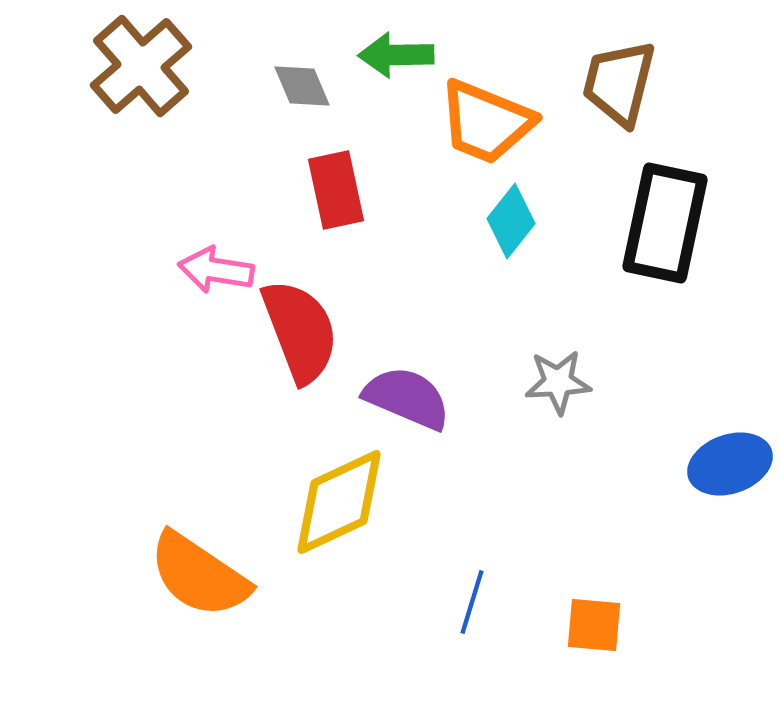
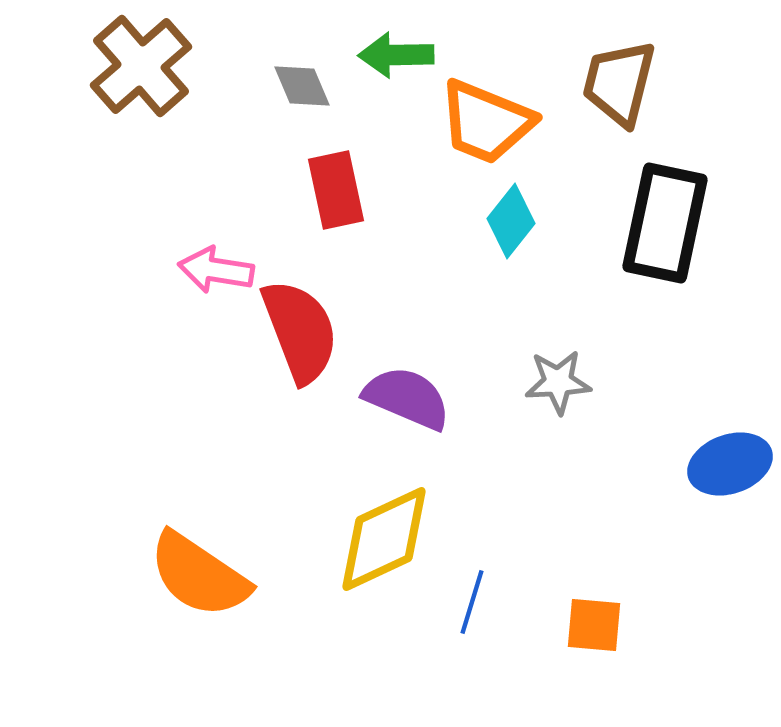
yellow diamond: moved 45 px right, 37 px down
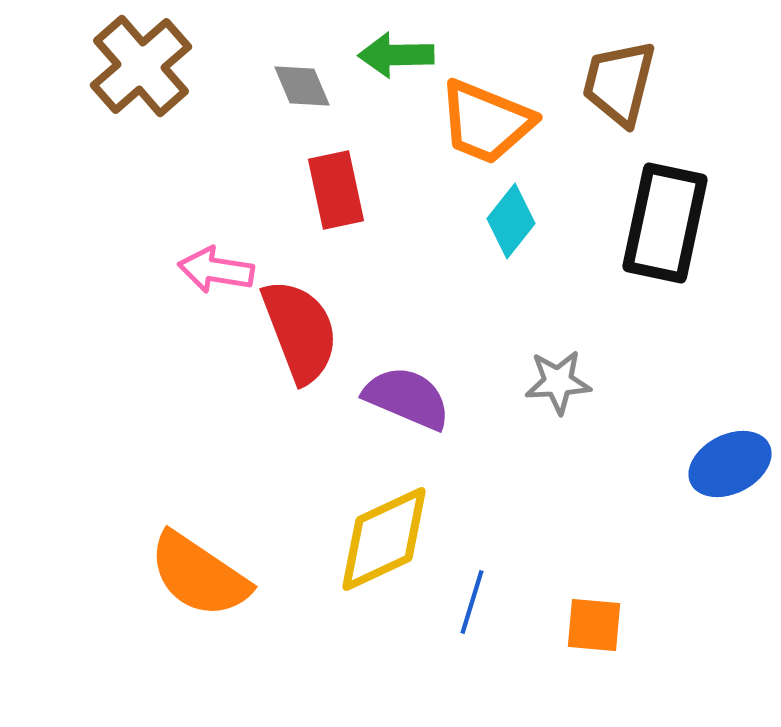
blue ellipse: rotated 8 degrees counterclockwise
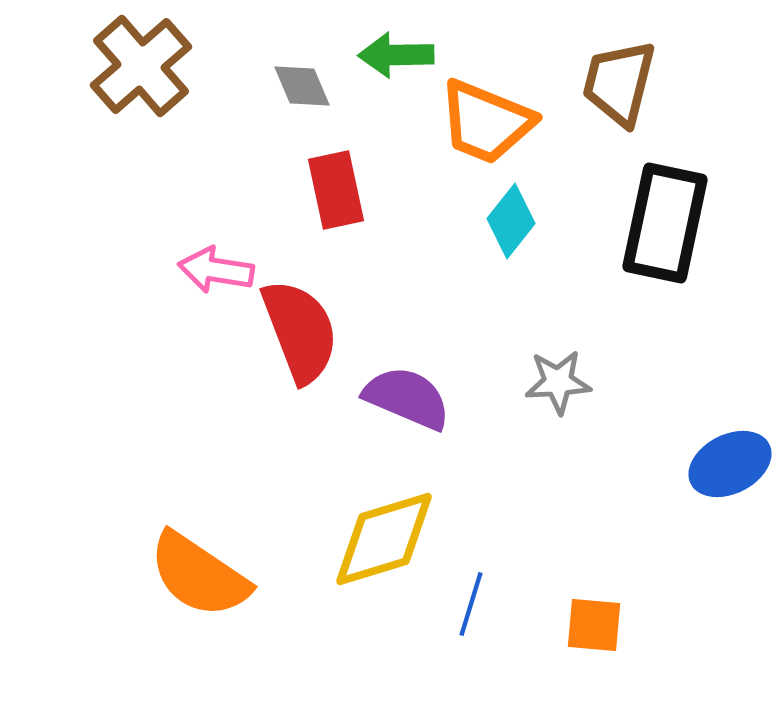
yellow diamond: rotated 8 degrees clockwise
blue line: moved 1 px left, 2 px down
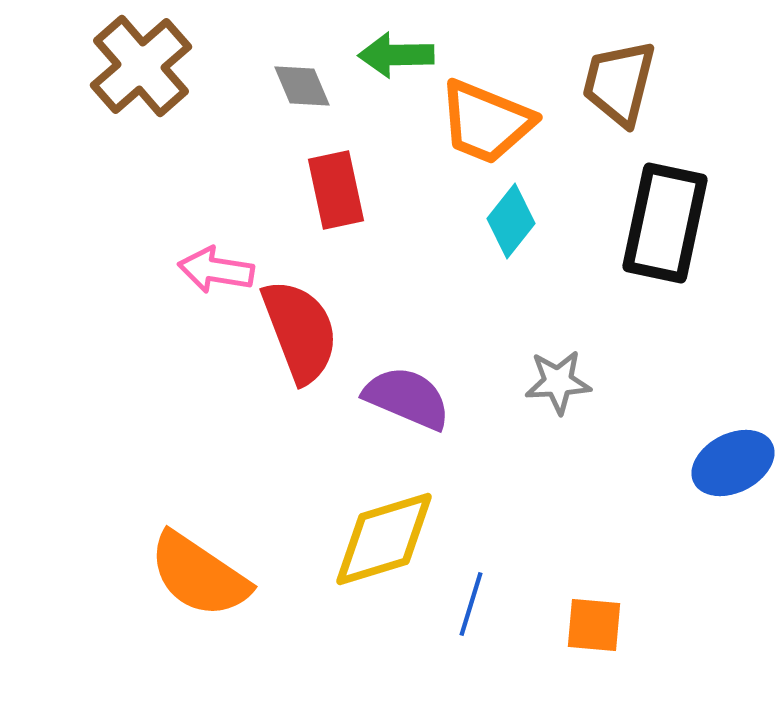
blue ellipse: moved 3 px right, 1 px up
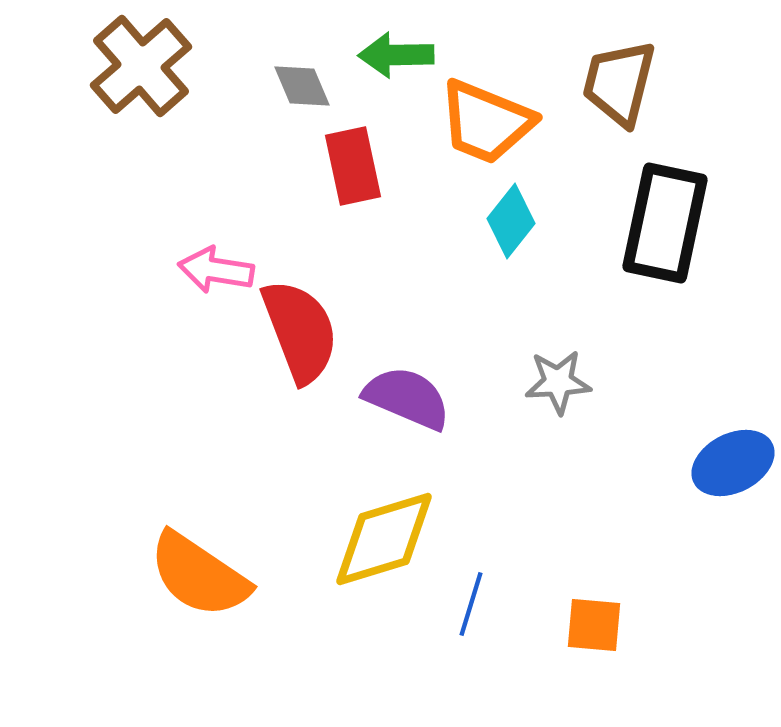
red rectangle: moved 17 px right, 24 px up
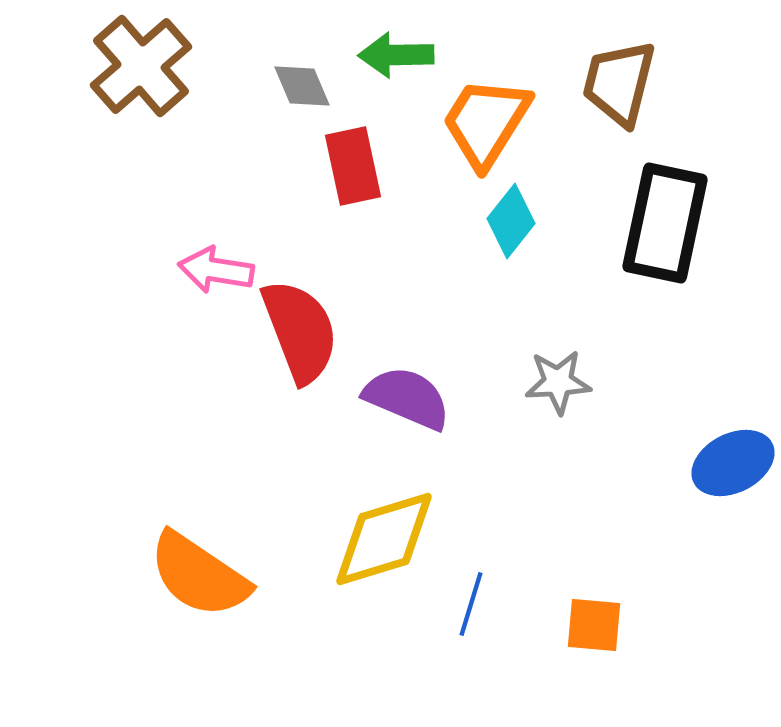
orange trapezoid: rotated 100 degrees clockwise
